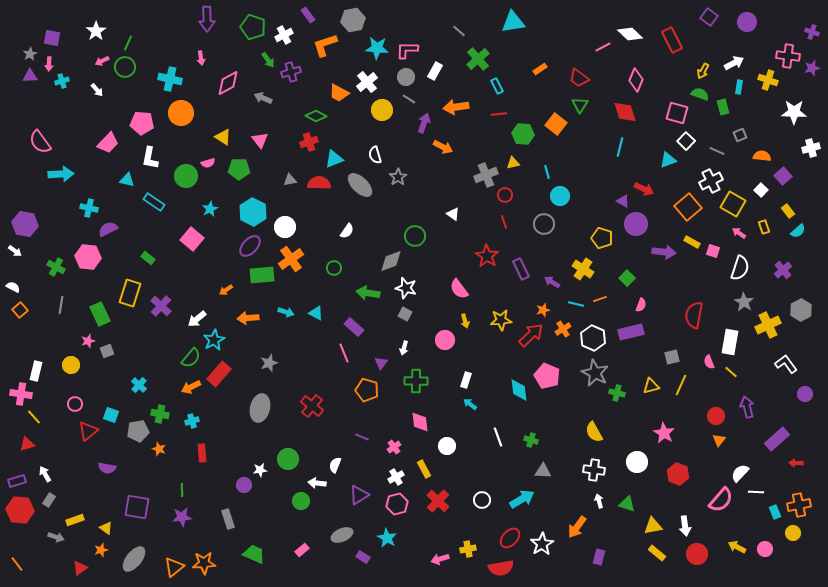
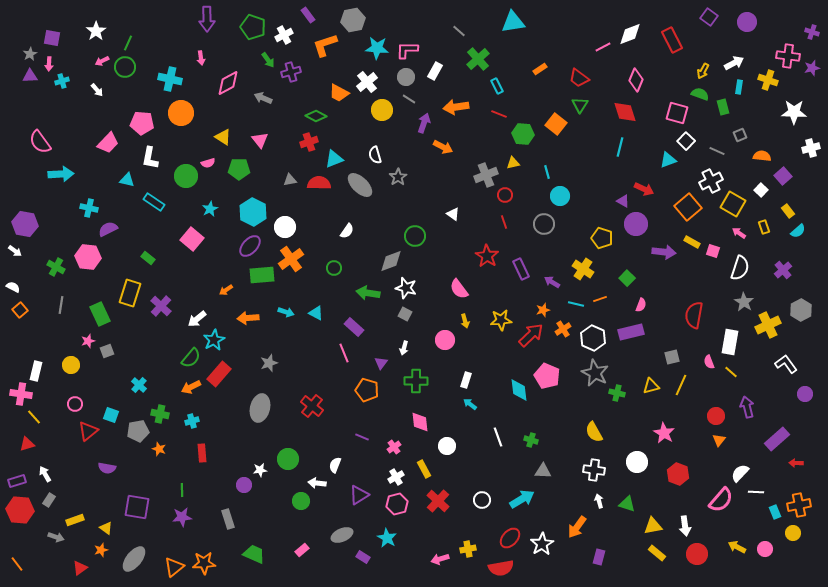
white diamond at (630, 34): rotated 65 degrees counterclockwise
red line at (499, 114): rotated 28 degrees clockwise
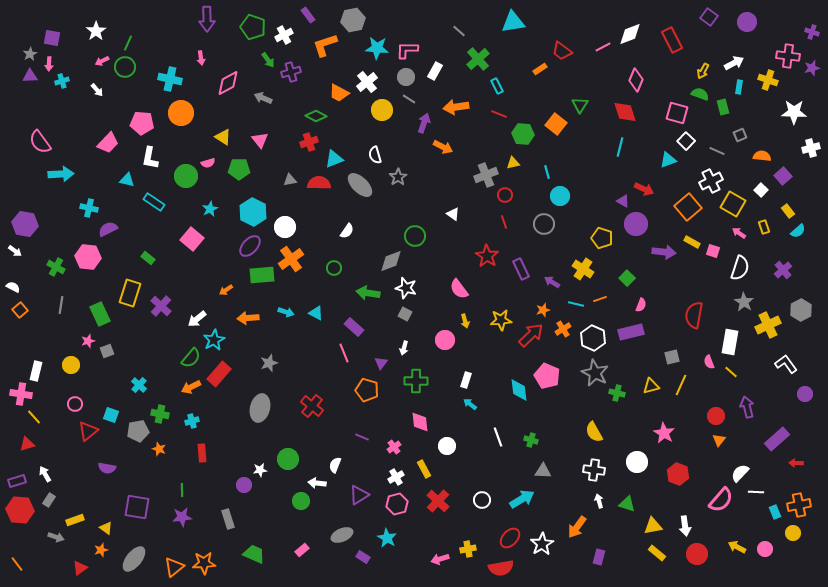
red trapezoid at (579, 78): moved 17 px left, 27 px up
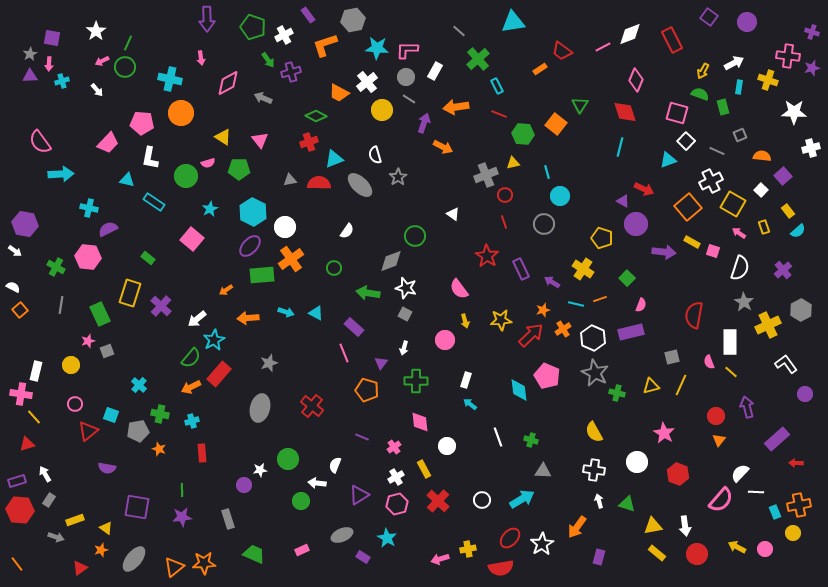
white rectangle at (730, 342): rotated 10 degrees counterclockwise
pink rectangle at (302, 550): rotated 16 degrees clockwise
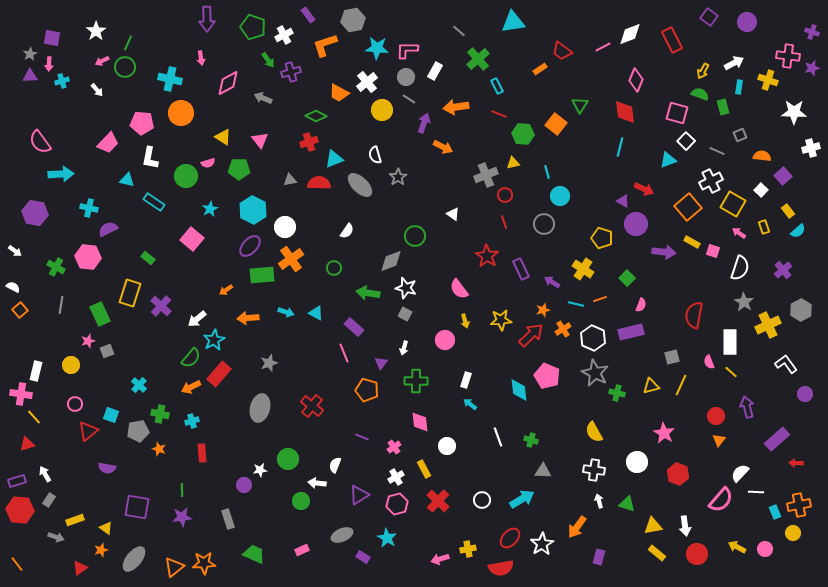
red diamond at (625, 112): rotated 10 degrees clockwise
cyan hexagon at (253, 212): moved 2 px up
purple hexagon at (25, 224): moved 10 px right, 11 px up
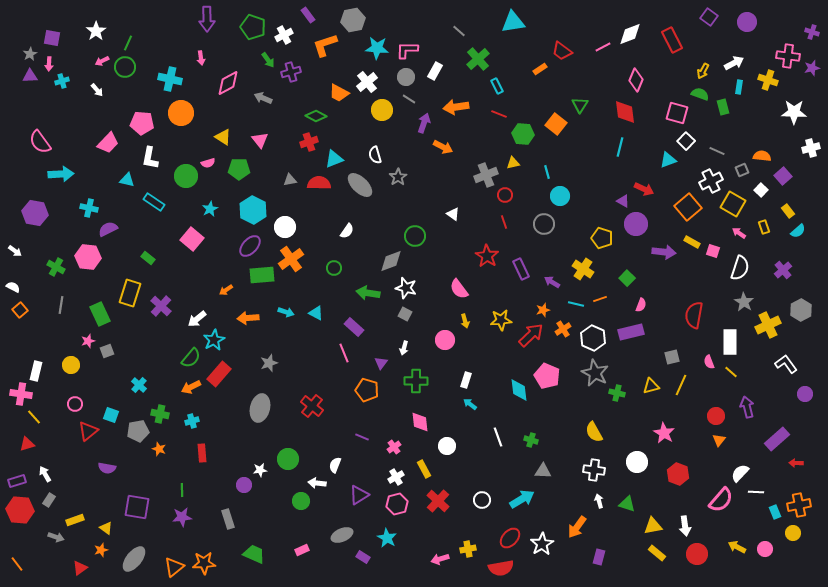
gray square at (740, 135): moved 2 px right, 35 px down
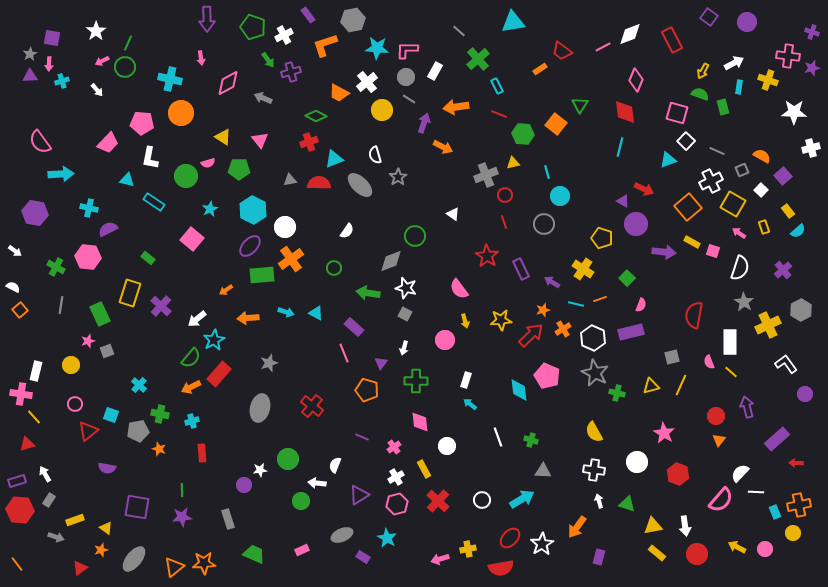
orange semicircle at (762, 156): rotated 24 degrees clockwise
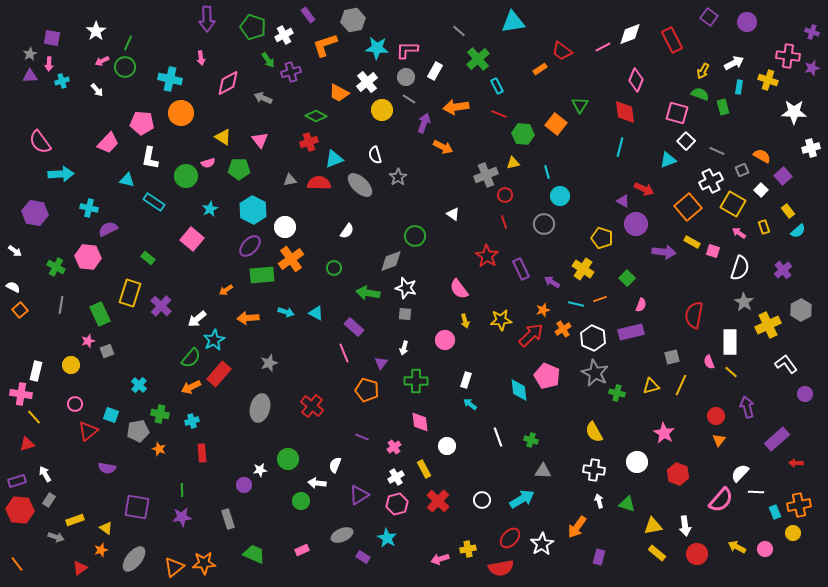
gray square at (405, 314): rotated 24 degrees counterclockwise
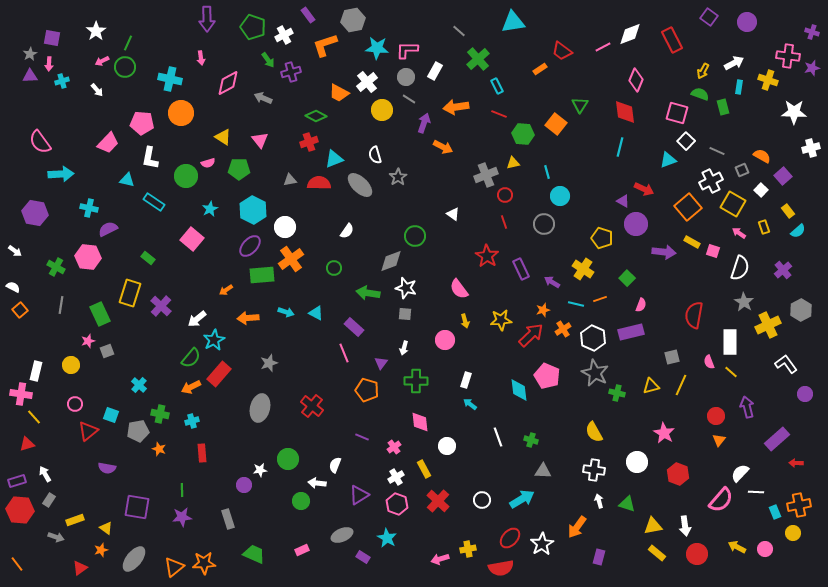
pink hexagon at (397, 504): rotated 25 degrees counterclockwise
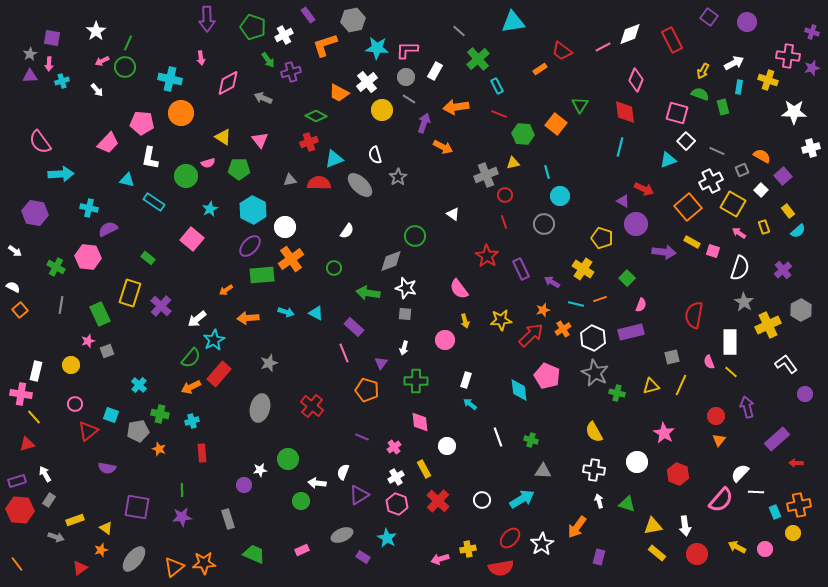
white semicircle at (335, 465): moved 8 px right, 7 px down
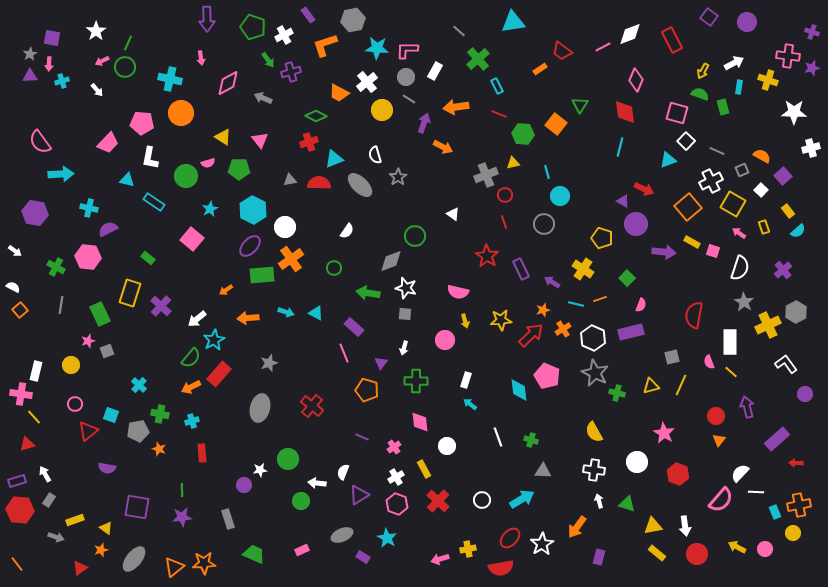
pink semicircle at (459, 289): moved 1 px left, 3 px down; rotated 40 degrees counterclockwise
gray hexagon at (801, 310): moved 5 px left, 2 px down
